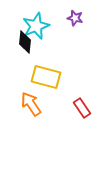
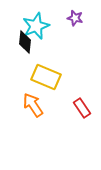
yellow rectangle: rotated 8 degrees clockwise
orange arrow: moved 2 px right, 1 px down
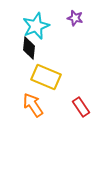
black diamond: moved 4 px right, 6 px down
red rectangle: moved 1 px left, 1 px up
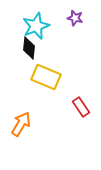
orange arrow: moved 12 px left, 19 px down; rotated 65 degrees clockwise
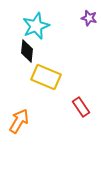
purple star: moved 14 px right
black diamond: moved 2 px left, 3 px down
orange arrow: moved 2 px left, 3 px up
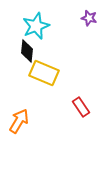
yellow rectangle: moved 2 px left, 4 px up
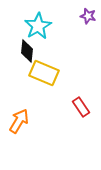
purple star: moved 1 px left, 2 px up
cyan star: moved 2 px right; rotated 8 degrees counterclockwise
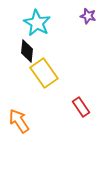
cyan star: moved 1 px left, 3 px up; rotated 12 degrees counterclockwise
yellow rectangle: rotated 32 degrees clockwise
orange arrow: rotated 65 degrees counterclockwise
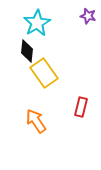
cyan star: rotated 12 degrees clockwise
red rectangle: rotated 48 degrees clockwise
orange arrow: moved 17 px right
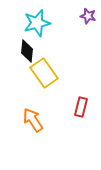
cyan star: rotated 16 degrees clockwise
orange arrow: moved 3 px left, 1 px up
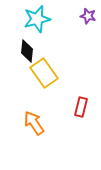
cyan star: moved 4 px up
orange arrow: moved 1 px right, 3 px down
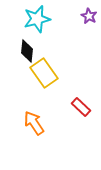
purple star: moved 1 px right; rotated 14 degrees clockwise
red rectangle: rotated 60 degrees counterclockwise
